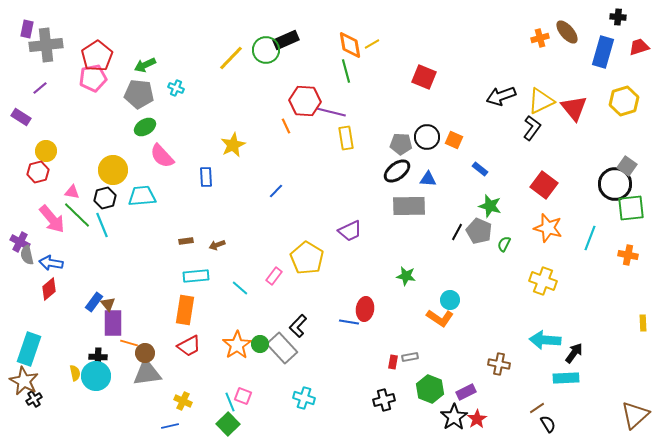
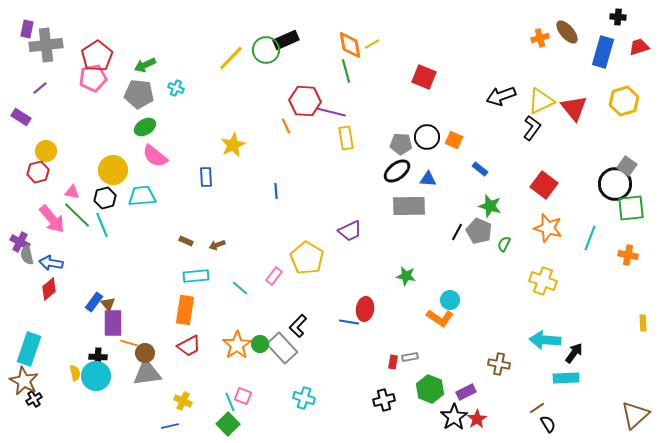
pink semicircle at (162, 156): moved 7 px left; rotated 8 degrees counterclockwise
blue line at (276, 191): rotated 49 degrees counterclockwise
brown rectangle at (186, 241): rotated 32 degrees clockwise
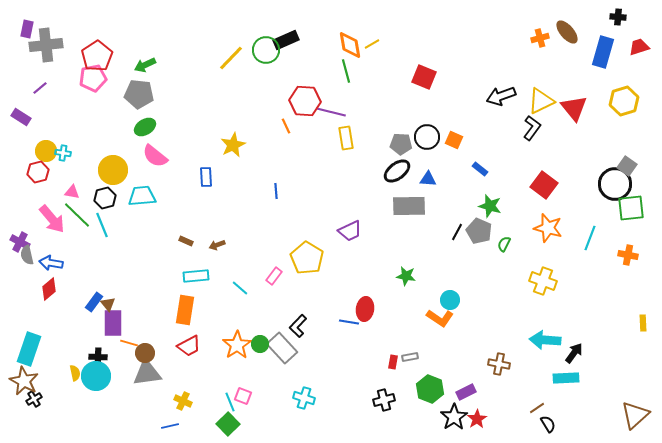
cyan cross at (176, 88): moved 113 px left, 65 px down; rotated 14 degrees counterclockwise
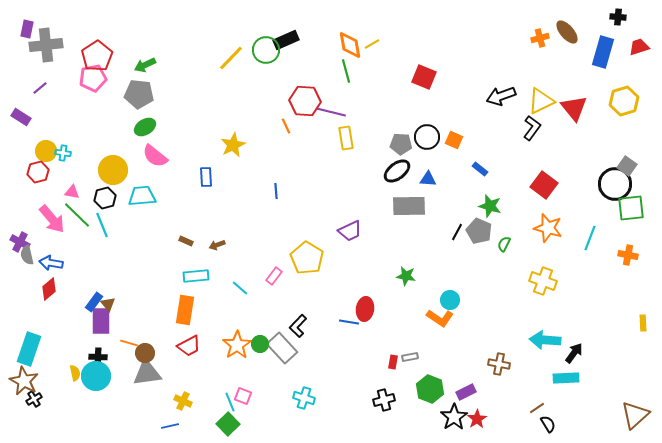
purple rectangle at (113, 323): moved 12 px left, 2 px up
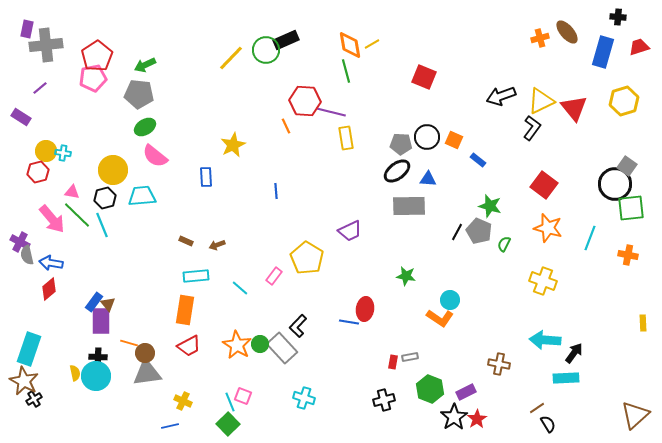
blue rectangle at (480, 169): moved 2 px left, 9 px up
orange star at (237, 345): rotated 8 degrees counterclockwise
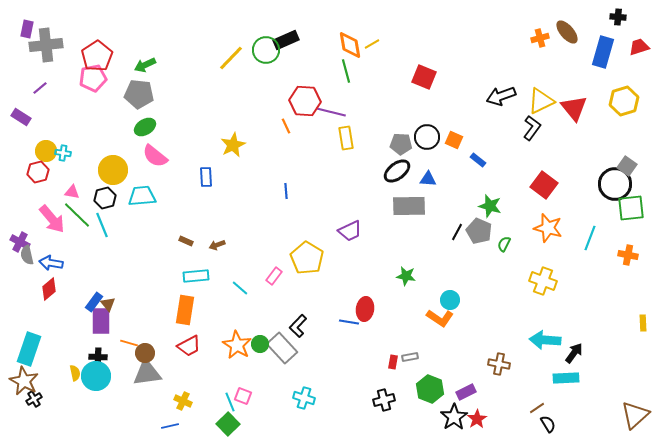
blue line at (276, 191): moved 10 px right
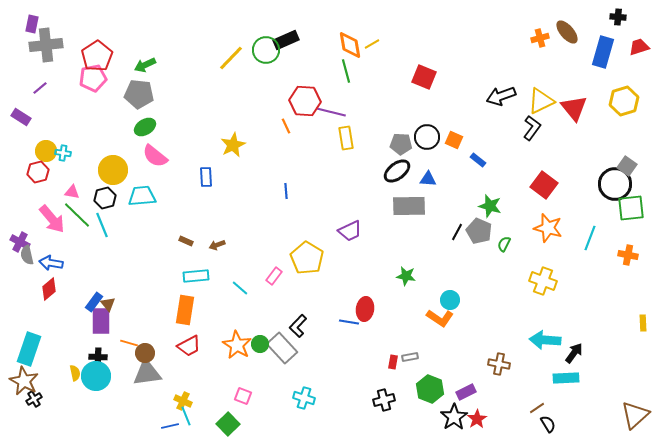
purple rectangle at (27, 29): moved 5 px right, 5 px up
cyan line at (230, 402): moved 44 px left, 14 px down
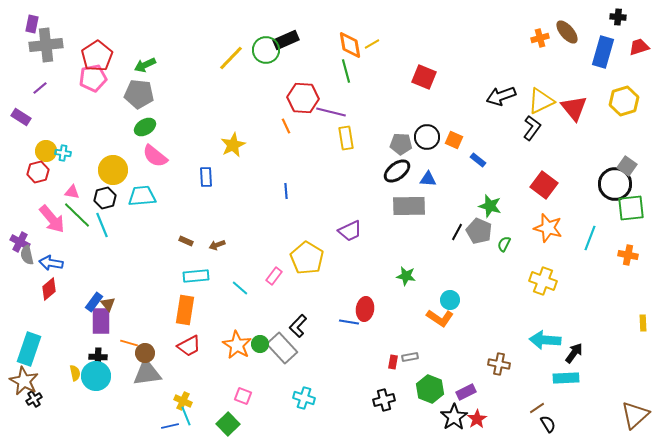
red hexagon at (305, 101): moved 2 px left, 3 px up
